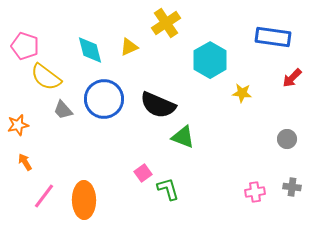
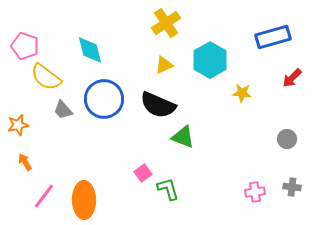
blue rectangle: rotated 24 degrees counterclockwise
yellow triangle: moved 35 px right, 18 px down
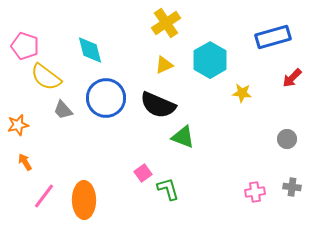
blue circle: moved 2 px right, 1 px up
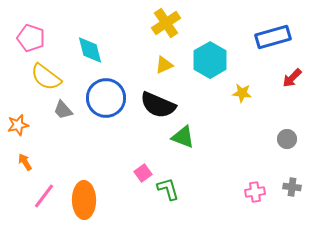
pink pentagon: moved 6 px right, 8 px up
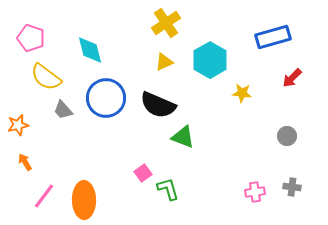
yellow triangle: moved 3 px up
gray circle: moved 3 px up
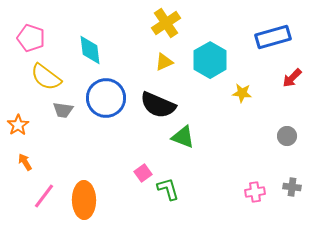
cyan diamond: rotated 8 degrees clockwise
gray trapezoid: rotated 40 degrees counterclockwise
orange star: rotated 20 degrees counterclockwise
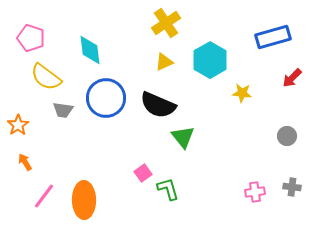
green triangle: rotated 30 degrees clockwise
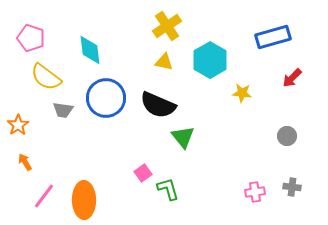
yellow cross: moved 1 px right, 3 px down
yellow triangle: rotated 36 degrees clockwise
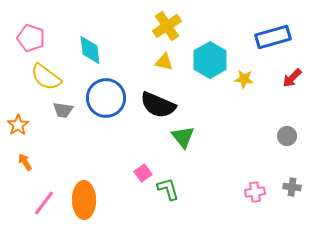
yellow star: moved 2 px right, 14 px up
pink line: moved 7 px down
